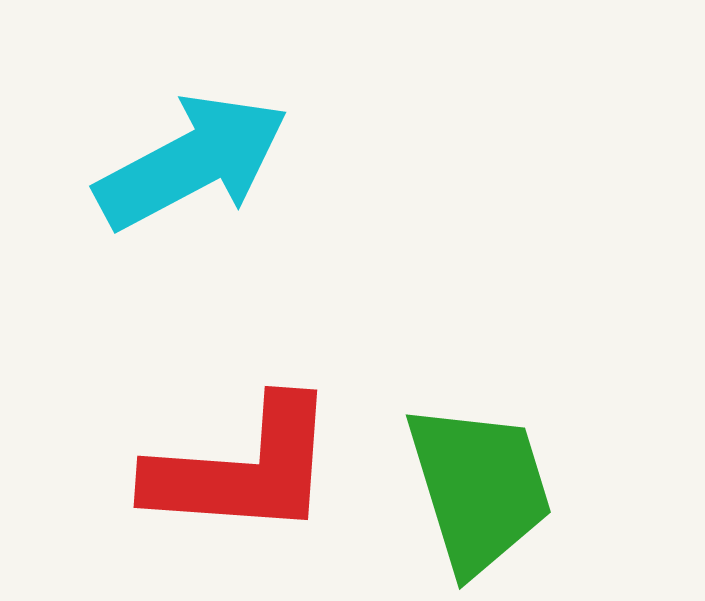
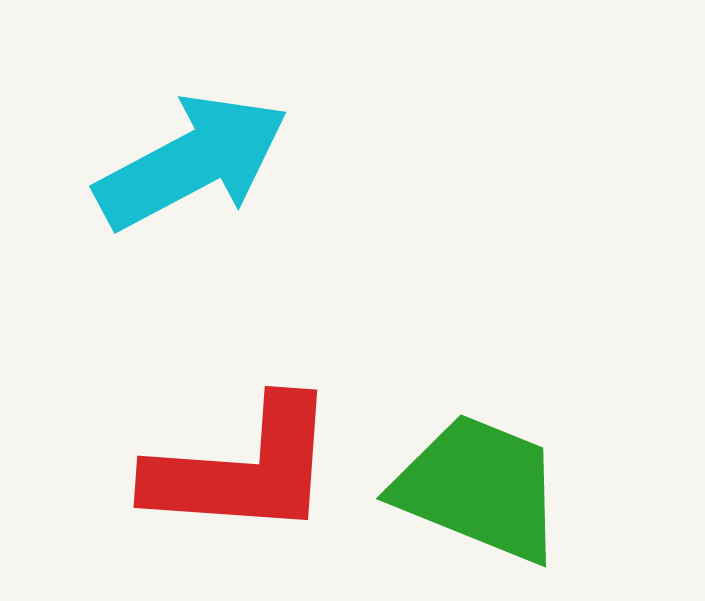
green trapezoid: rotated 51 degrees counterclockwise
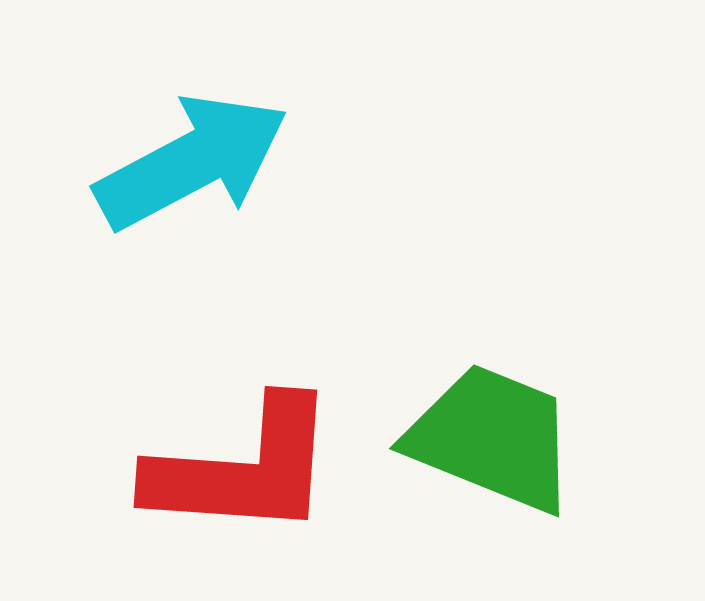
green trapezoid: moved 13 px right, 50 px up
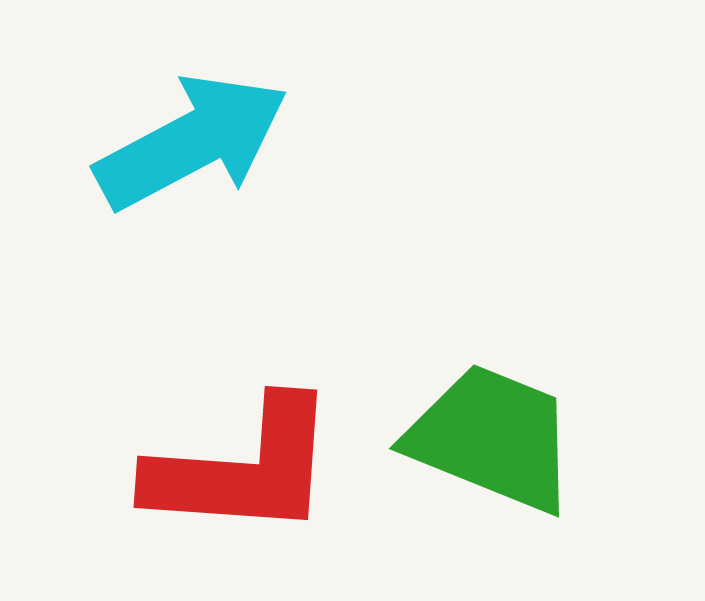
cyan arrow: moved 20 px up
